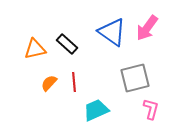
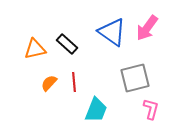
cyan trapezoid: rotated 136 degrees clockwise
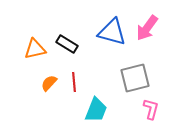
blue triangle: rotated 20 degrees counterclockwise
black rectangle: rotated 10 degrees counterclockwise
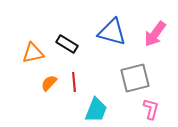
pink arrow: moved 8 px right, 6 px down
orange triangle: moved 2 px left, 4 px down
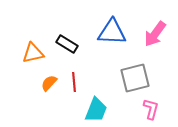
blue triangle: rotated 12 degrees counterclockwise
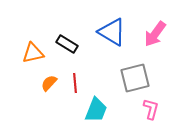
blue triangle: rotated 28 degrees clockwise
red line: moved 1 px right, 1 px down
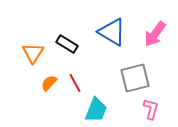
orange triangle: rotated 45 degrees counterclockwise
red line: rotated 24 degrees counterclockwise
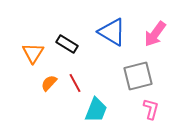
gray square: moved 3 px right, 2 px up
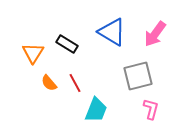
orange semicircle: rotated 84 degrees counterclockwise
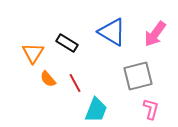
black rectangle: moved 1 px up
orange semicircle: moved 1 px left, 4 px up
